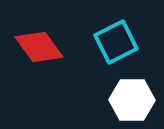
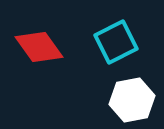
white hexagon: rotated 12 degrees counterclockwise
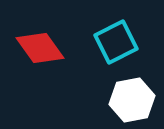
red diamond: moved 1 px right, 1 px down
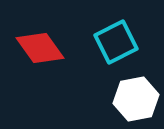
white hexagon: moved 4 px right, 1 px up
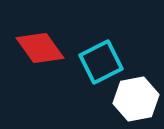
cyan square: moved 15 px left, 20 px down
